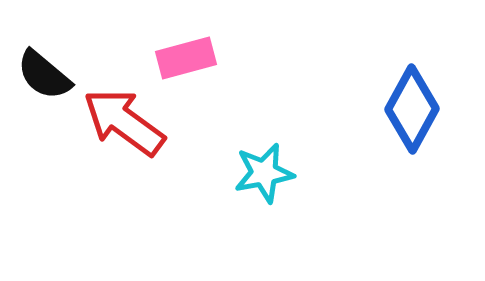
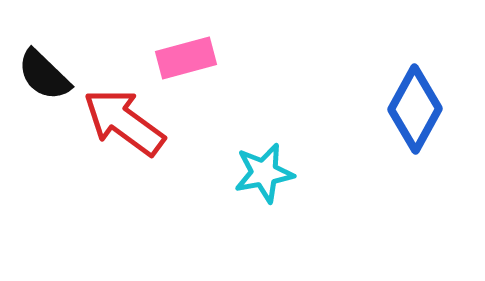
black semicircle: rotated 4 degrees clockwise
blue diamond: moved 3 px right
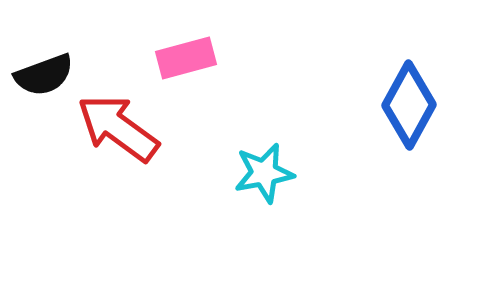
black semicircle: rotated 64 degrees counterclockwise
blue diamond: moved 6 px left, 4 px up
red arrow: moved 6 px left, 6 px down
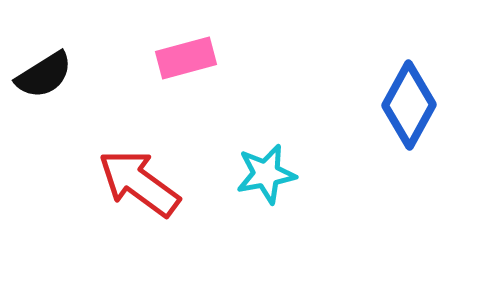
black semicircle: rotated 12 degrees counterclockwise
red arrow: moved 21 px right, 55 px down
cyan star: moved 2 px right, 1 px down
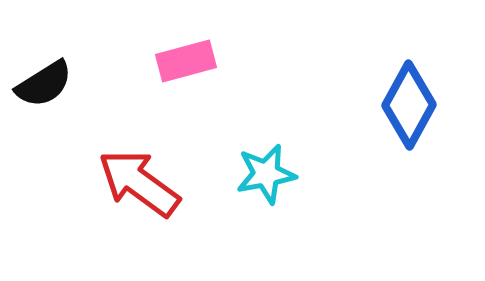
pink rectangle: moved 3 px down
black semicircle: moved 9 px down
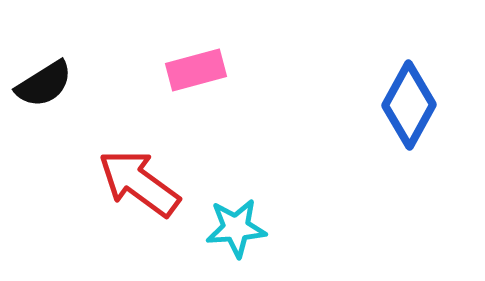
pink rectangle: moved 10 px right, 9 px down
cyan star: moved 30 px left, 54 px down; rotated 6 degrees clockwise
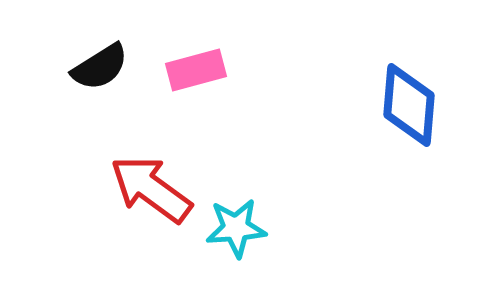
black semicircle: moved 56 px right, 17 px up
blue diamond: rotated 24 degrees counterclockwise
red arrow: moved 12 px right, 6 px down
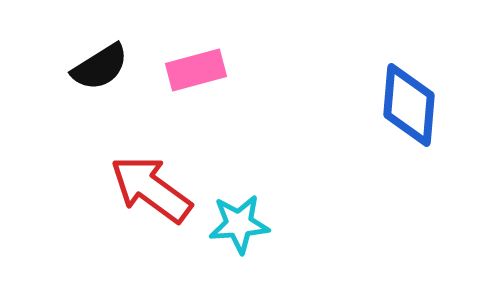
cyan star: moved 3 px right, 4 px up
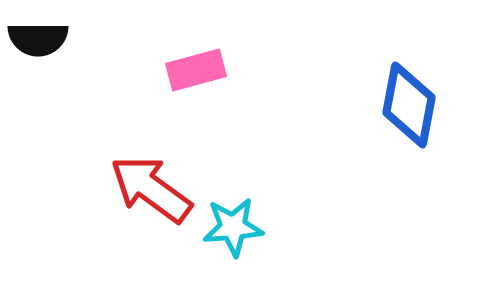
black semicircle: moved 62 px left, 28 px up; rotated 32 degrees clockwise
blue diamond: rotated 6 degrees clockwise
cyan star: moved 6 px left, 3 px down
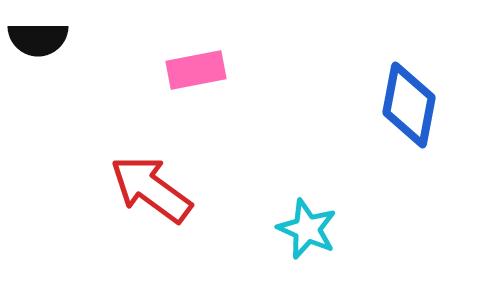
pink rectangle: rotated 4 degrees clockwise
cyan star: moved 74 px right, 2 px down; rotated 28 degrees clockwise
